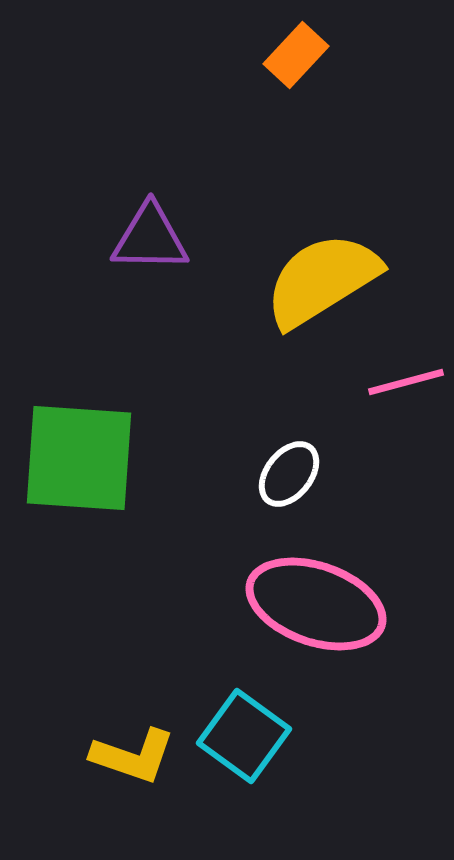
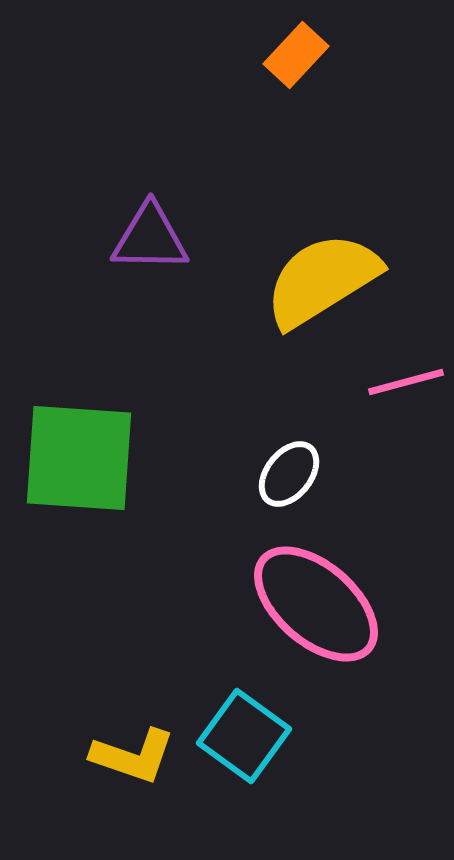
pink ellipse: rotated 22 degrees clockwise
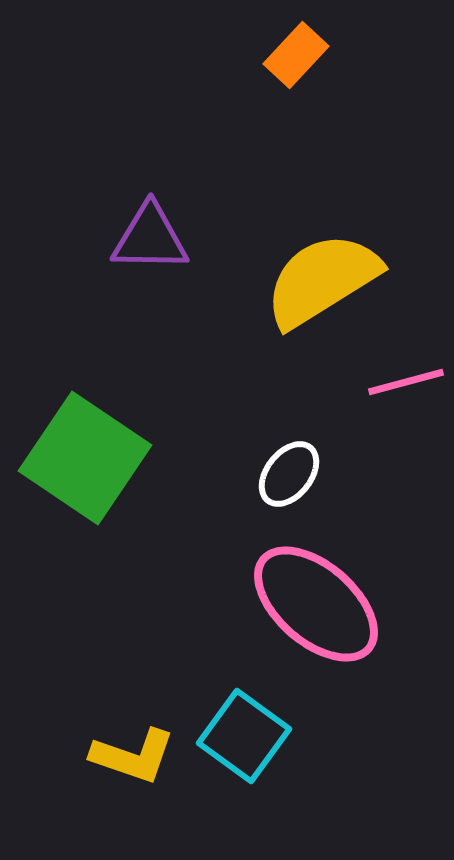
green square: moved 6 px right; rotated 30 degrees clockwise
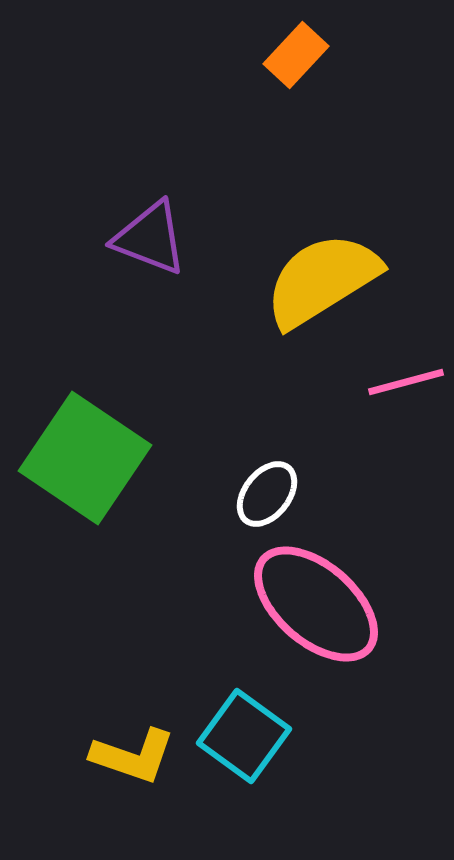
purple triangle: rotated 20 degrees clockwise
white ellipse: moved 22 px left, 20 px down
